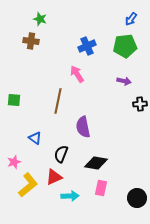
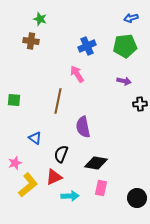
blue arrow: moved 1 px up; rotated 40 degrees clockwise
pink star: moved 1 px right, 1 px down
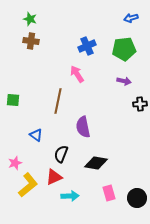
green star: moved 10 px left
green pentagon: moved 1 px left, 3 px down
green square: moved 1 px left
blue triangle: moved 1 px right, 3 px up
pink rectangle: moved 8 px right, 5 px down; rotated 28 degrees counterclockwise
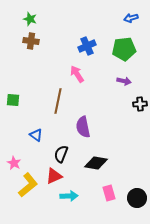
pink star: moved 1 px left; rotated 24 degrees counterclockwise
red triangle: moved 1 px up
cyan arrow: moved 1 px left
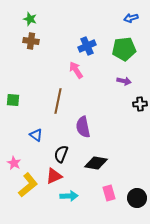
pink arrow: moved 1 px left, 4 px up
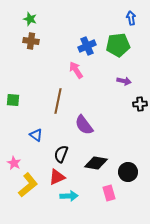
blue arrow: rotated 96 degrees clockwise
green pentagon: moved 6 px left, 4 px up
purple semicircle: moved 1 px right, 2 px up; rotated 25 degrees counterclockwise
red triangle: moved 3 px right, 1 px down
black circle: moved 9 px left, 26 px up
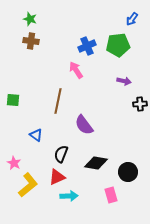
blue arrow: moved 1 px right, 1 px down; rotated 136 degrees counterclockwise
pink rectangle: moved 2 px right, 2 px down
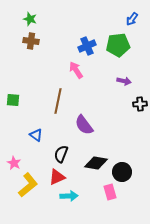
black circle: moved 6 px left
pink rectangle: moved 1 px left, 3 px up
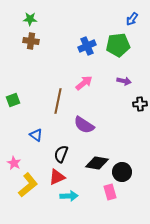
green star: rotated 16 degrees counterclockwise
pink arrow: moved 8 px right, 13 px down; rotated 84 degrees clockwise
green square: rotated 24 degrees counterclockwise
purple semicircle: rotated 20 degrees counterclockwise
black diamond: moved 1 px right
